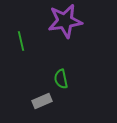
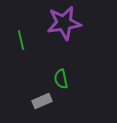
purple star: moved 1 px left, 2 px down
green line: moved 1 px up
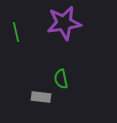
green line: moved 5 px left, 8 px up
gray rectangle: moved 1 px left, 4 px up; rotated 30 degrees clockwise
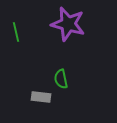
purple star: moved 4 px right, 1 px down; rotated 24 degrees clockwise
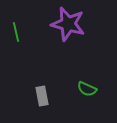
green semicircle: moved 26 px right, 10 px down; rotated 54 degrees counterclockwise
gray rectangle: moved 1 px right, 1 px up; rotated 72 degrees clockwise
